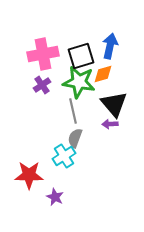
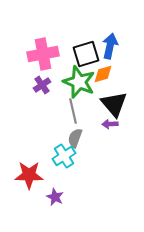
black square: moved 5 px right, 2 px up
green star: rotated 12 degrees clockwise
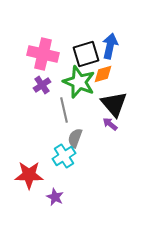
pink cross: rotated 24 degrees clockwise
gray line: moved 9 px left, 1 px up
purple arrow: rotated 42 degrees clockwise
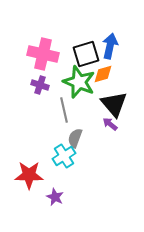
purple cross: moved 2 px left; rotated 36 degrees counterclockwise
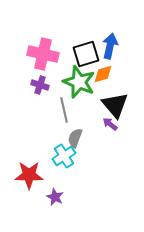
black triangle: moved 1 px right, 1 px down
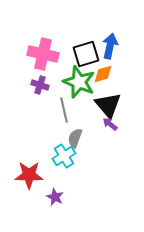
black triangle: moved 7 px left
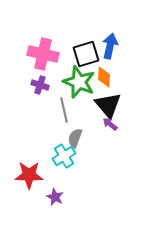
orange diamond: moved 1 px right, 3 px down; rotated 70 degrees counterclockwise
